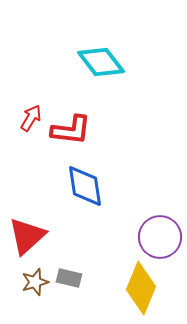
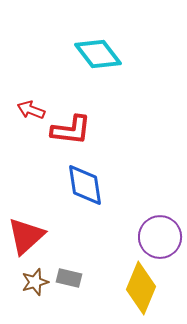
cyan diamond: moved 3 px left, 8 px up
red arrow: moved 8 px up; rotated 100 degrees counterclockwise
blue diamond: moved 1 px up
red triangle: moved 1 px left
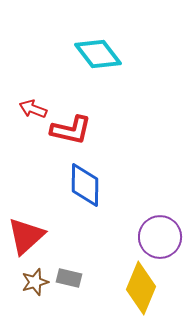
red arrow: moved 2 px right, 1 px up
red L-shape: rotated 6 degrees clockwise
blue diamond: rotated 9 degrees clockwise
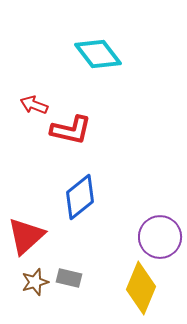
red arrow: moved 1 px right, 4 px up
blue diamond: moved 5 px left, 12 px down; rotated 51 degrees clockwise
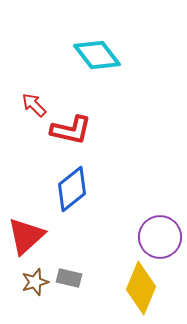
cyan diamond: moved 1 px left, 1 px down
red arrow: rotated 24 degrees clockwise
blue diamond: moved 8 px left, 8 px up
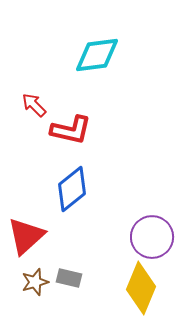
cyan diamond: rotated 60 degrees counterclockwise
purple circle: moved 8 px left
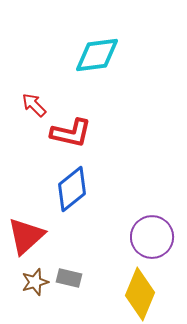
red L-shape: moved 3 px down
yellow diamond: moved 1 px left, 6 px down
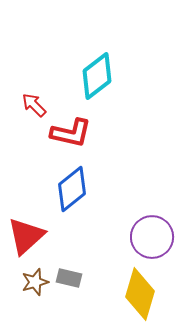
cyan diamond: moved 21 px down; rotated 30 degrees counterclockwise
yellow diamond: rotated 6 degrees counterclockwise
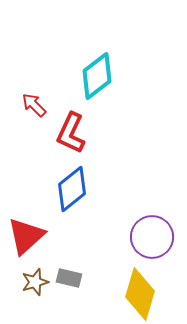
red L-shape: rotated 102 degrees clockwise
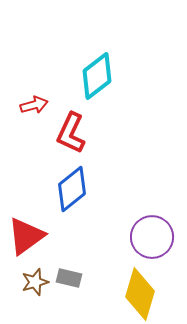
red arrow: rotated 120 degrees clockwise
red triangle: rotated 6 degrees clockwise
